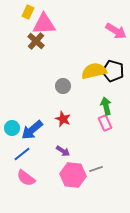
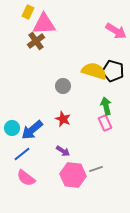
brown cross: rotated 12 degrees clockwise
yellow semicircle: rotated 30 degrees clockwise
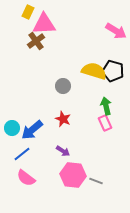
gray line: moved 12 px down; rotated 40 degrees clockwise
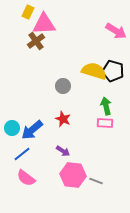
pink rectangle: rotated 63 degrees counterclockwise
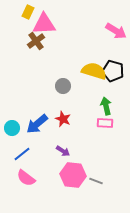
blue arrow: moved 5 px right, 6 px up
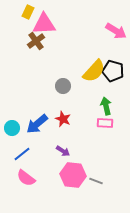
yellow semicircle: rotated 115 degrees clockwise
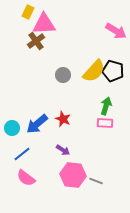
gray circle: moved 11 px up
green arrow: rotated 30 degrees clockwise
purple arrow: moved 1 px up
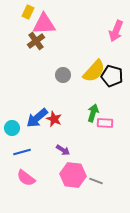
pink arrow: rotated 80 degrees clockwise
black pentagon: moved 1 px left, 5 px down
green arrow: moved 13 px left, 7 px down
red star: moved 9 px left
blue arrow: moved 6 px up
blue line: moved 2 px up; rotated 24 degrees clockwise
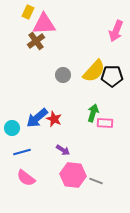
black pentagon: rotated 15 degrees counterclockwise
